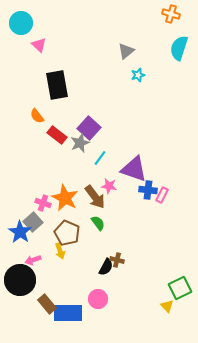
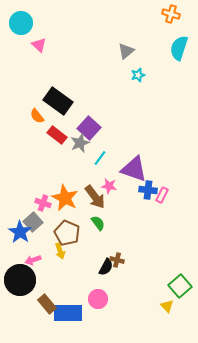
black rectangle: moved 1 px right, 16 px down; rotated 44 degrees counterclockwise
green square: moved 2 px up; rotated 15 degrees counterclockwise
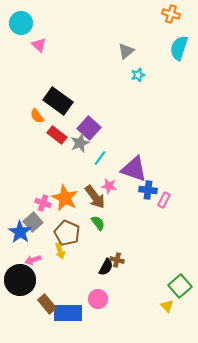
pink rectangle: moved 2 px right, 5 px down
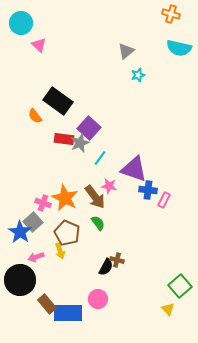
cyan semicircle: rotated 95 degrees counterclockwise
orange semicircle: moved 2 px left
red rectangle: moved 7 px right, 4 px down; rotated 30 degrees counterclockwise
pink arrow: moved 3 px right, 3 px up
yellow triangle: moved 1 px right, 3 px down
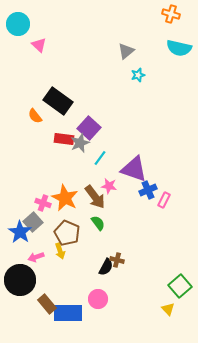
cyan circle: moved 3 px left, 1 px down
blue cross: rotated 30 degrees counterclockwise
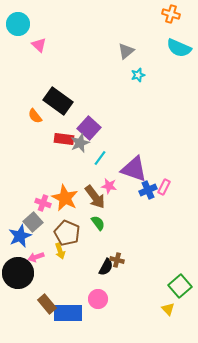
cyan semicircle: rotated 10 degrees clockwise
pink rectangle: moved 13 px up
blue star: moved 4 px down; rotated 15 degrees clockwise
black circle: moved 2 px left, 7 px up
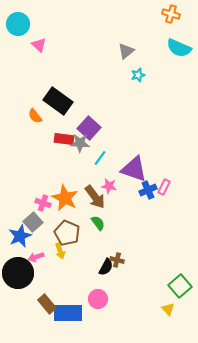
gray star: rotated 24 degrees clockwise
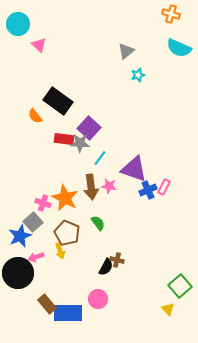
brown arrow: moved 4 px left, 10 px up; rotated 30 degrees clockwise
